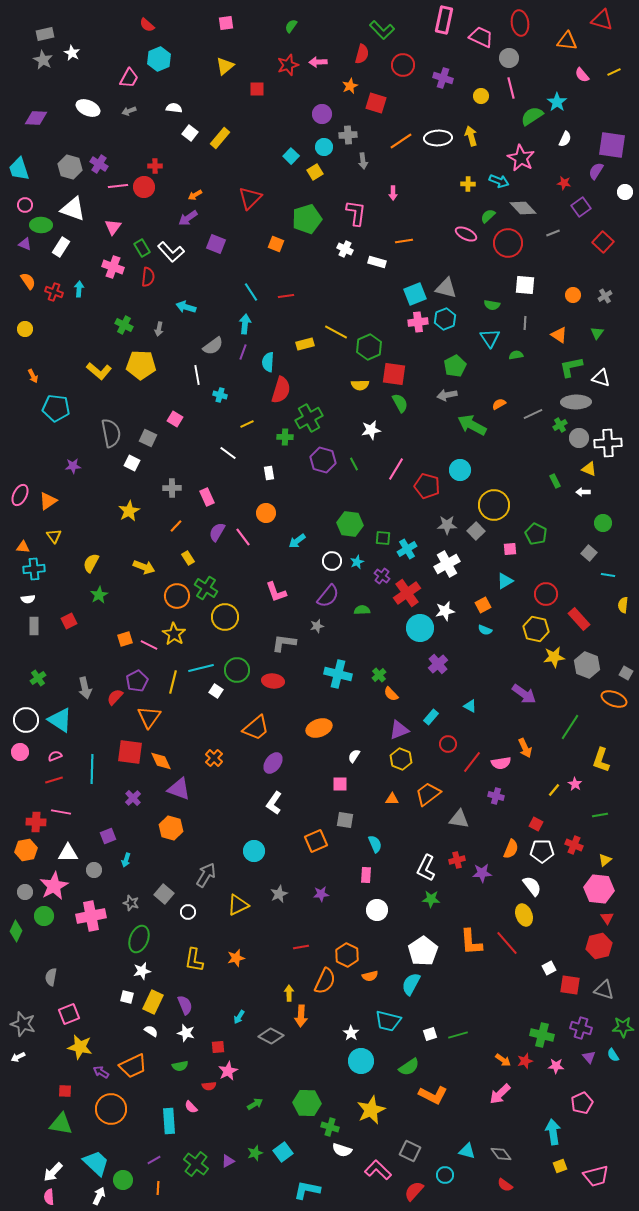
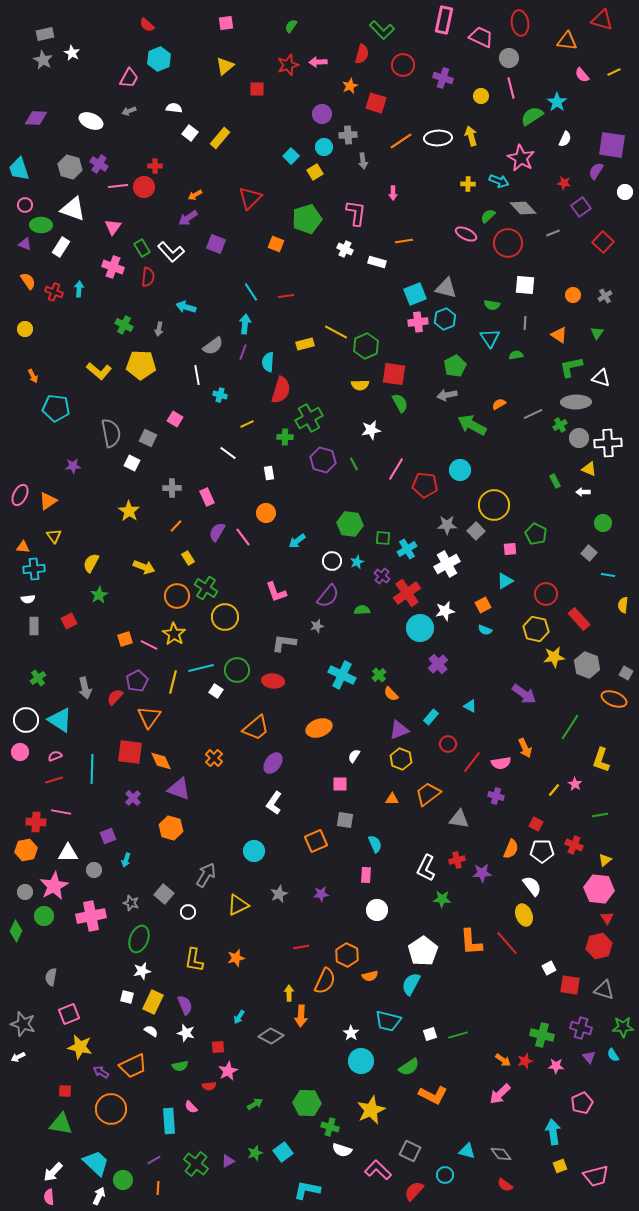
white ellipse at (88, 108): moved 3 px right, 13 px down
green hexagon at (369, 347): moved 3 px left, 1 px up
red pentagon at (427, 486): moved 2 px left, 1 px up; rotated 10 degrees counterclockwise
yellow star at (129, 511): rotated 10 degrees counterclockwise
cyan cross at (338, 674): moved 4 px right, 1 px down; rotated 12 degrees clockwise
green star at (431, 899): moved 11 px right
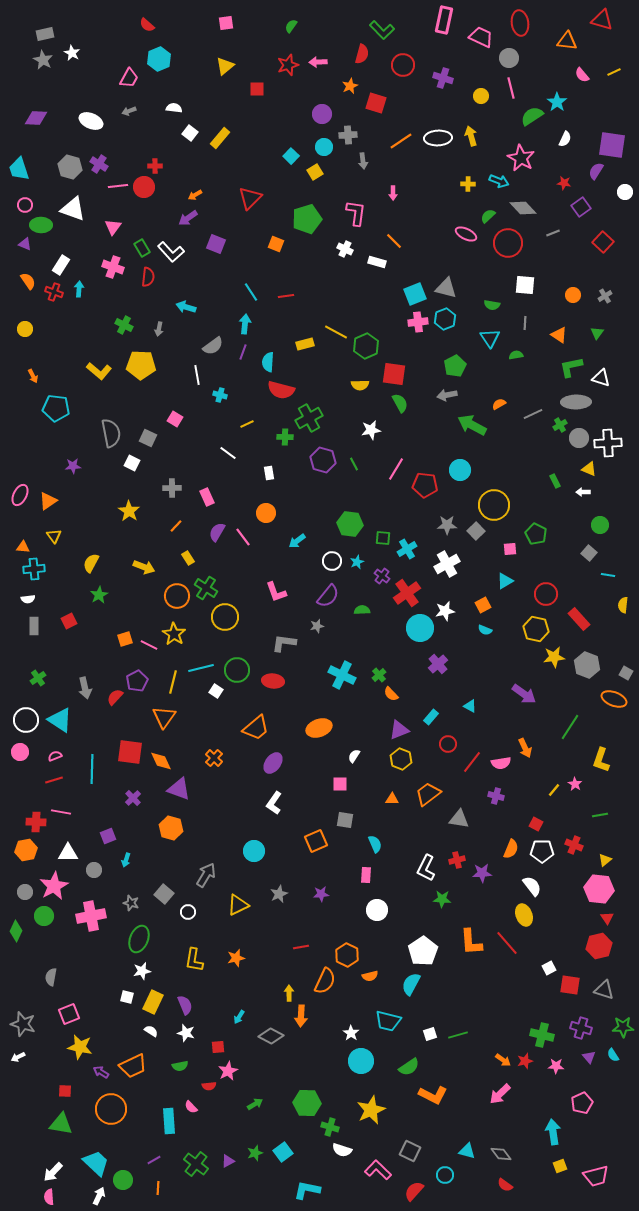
orange line at (404, 241): moved 10 px left; rotated 54 degrees clockwise
white rectangle at (61, 247): moved 18 px down
red semicircle at (281, 390): rotated 88 degrees clockwise
green circle at (603, 523): moved 3 px left, 2 px down
orange triangle at (149, 717): moved 15 px right
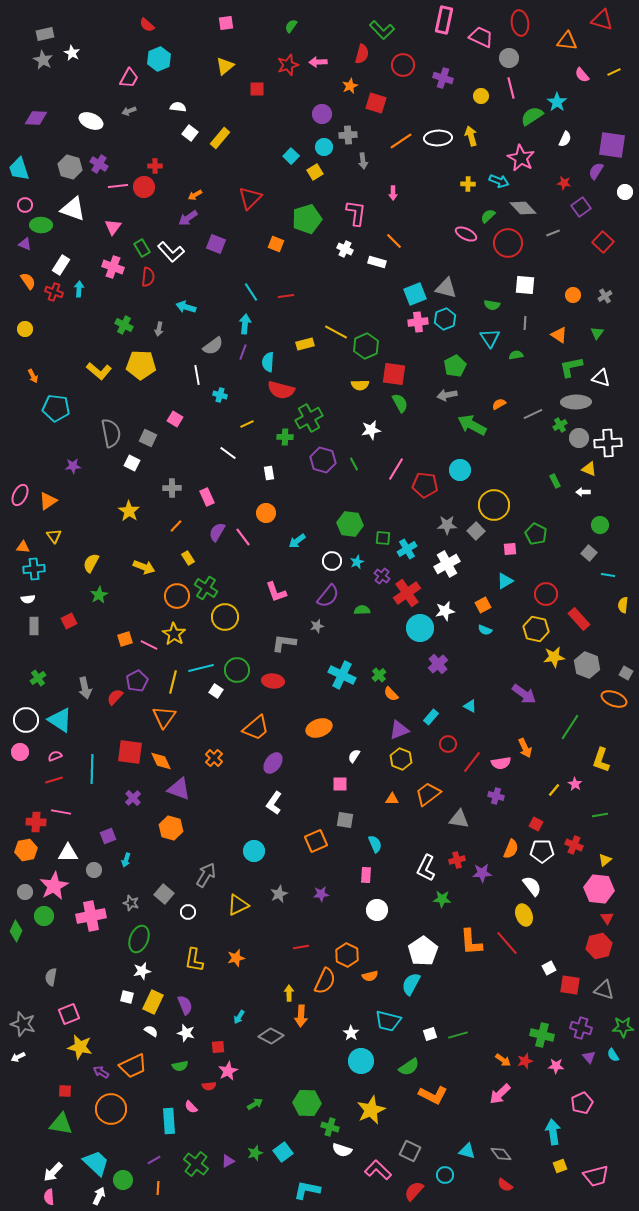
white semicircle at (174, 108): moved 4 px right, 1 px up
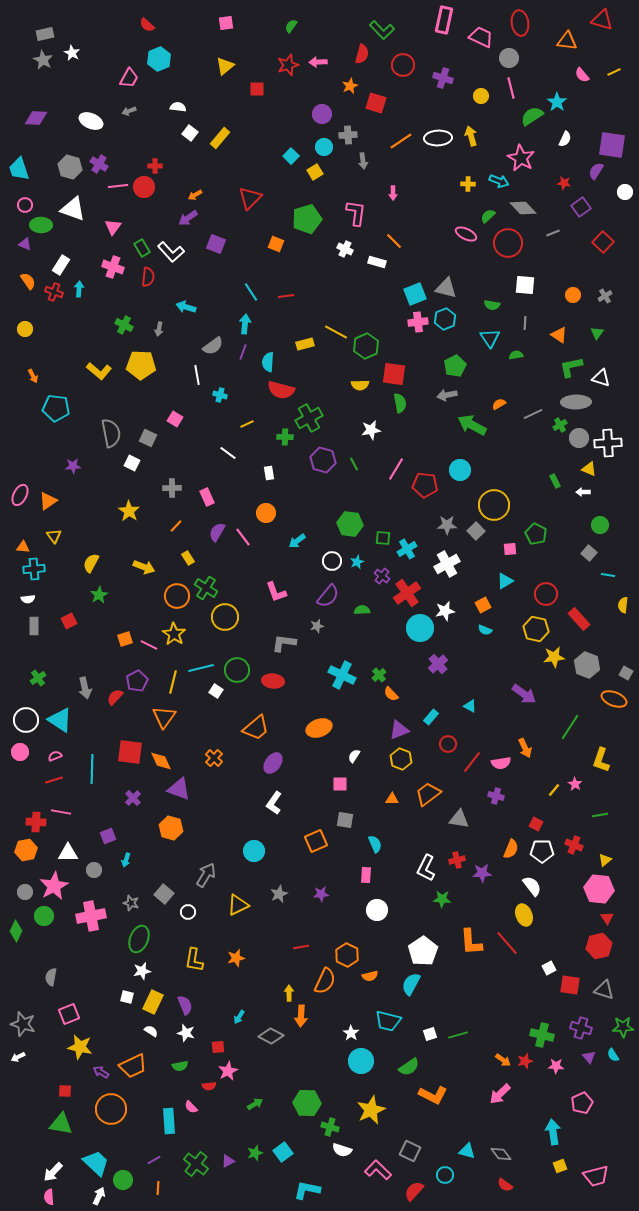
green semicircle at (400, 403): rotated 18 degrees clockwise
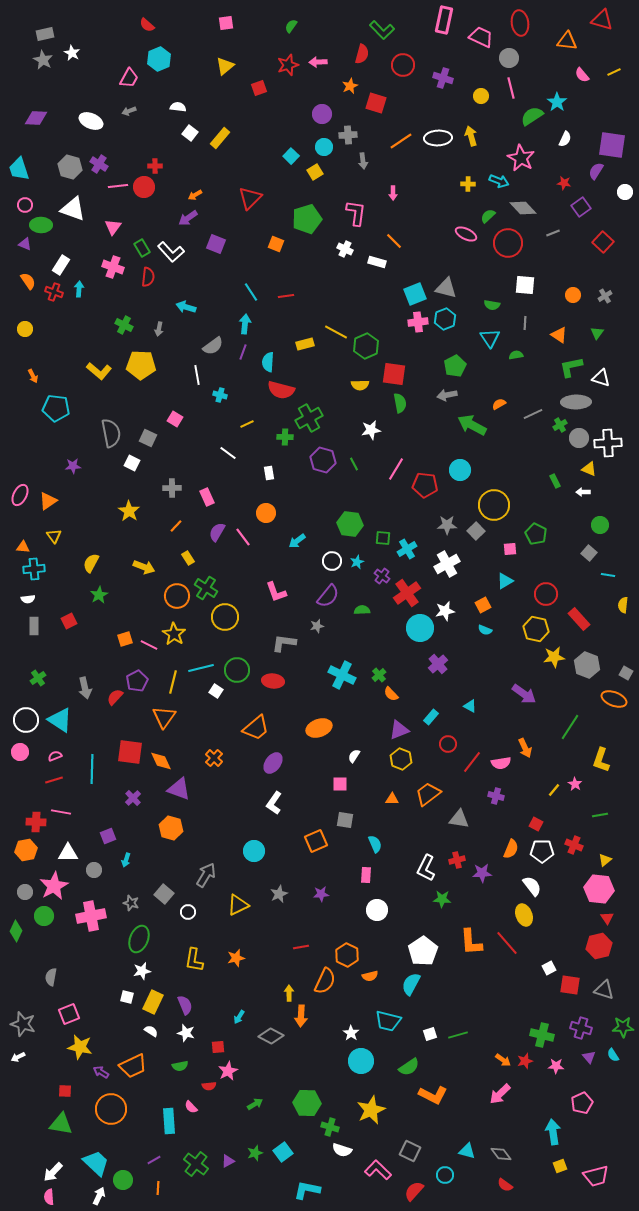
red square at (257, 89): moved 2 px right, 1 px up; rotated 21 degrees counterclockwise
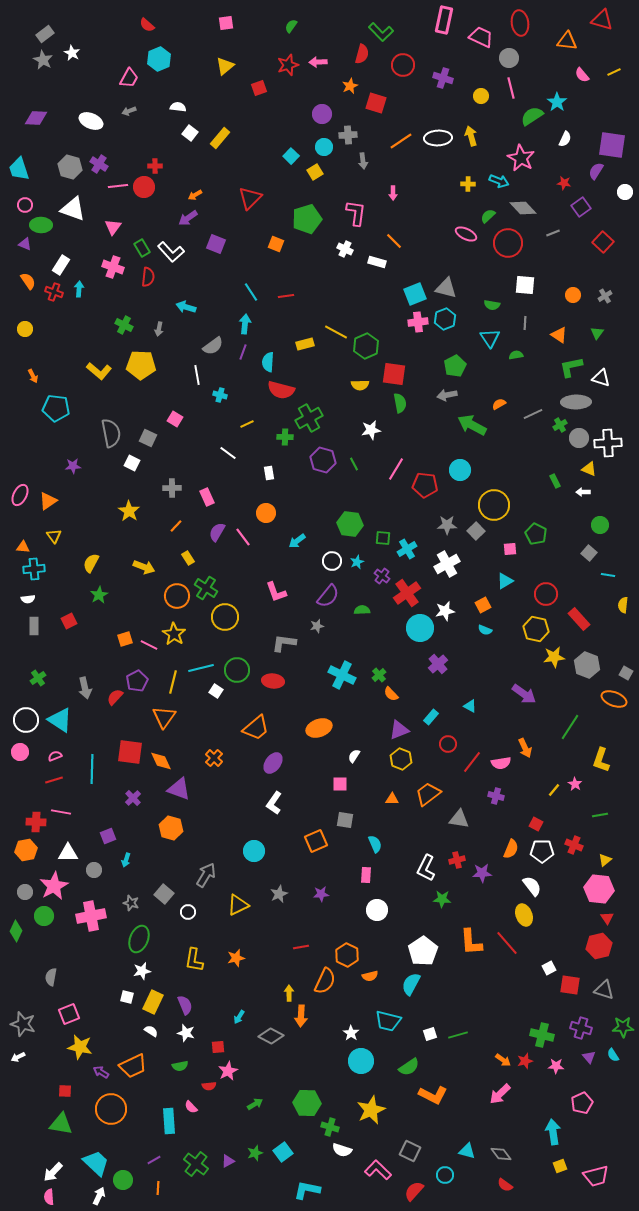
green L-shape at (382, 30): moved 1 px left, 2 px down
gray rectangle at (45, 34): rotated 24 degrees counterclockwise
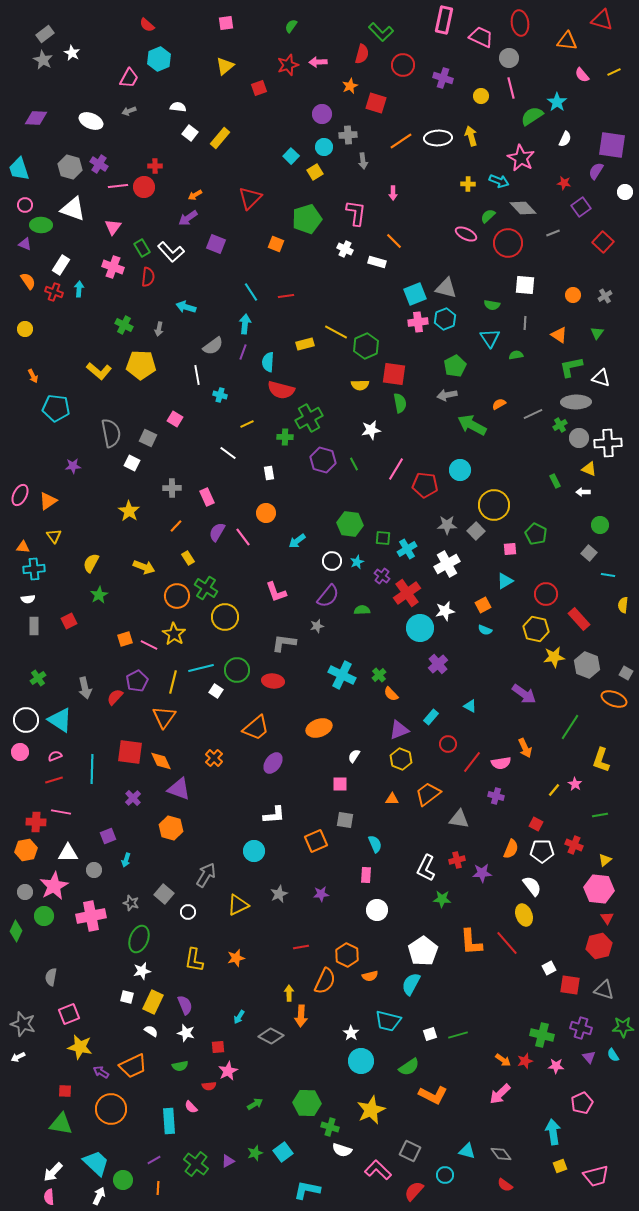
white L-shape at (274, 803): moved 12 px down; rotated 130 degrees counterclockwise
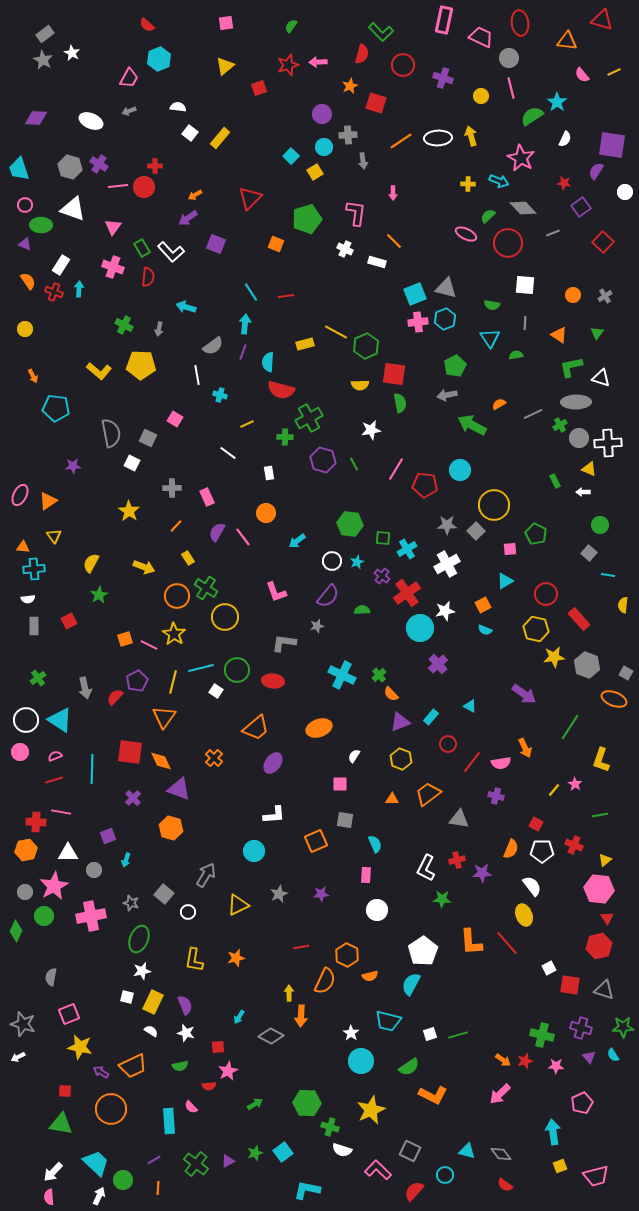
purple triangle at (399, 730): moved 1 px right, 8 px up
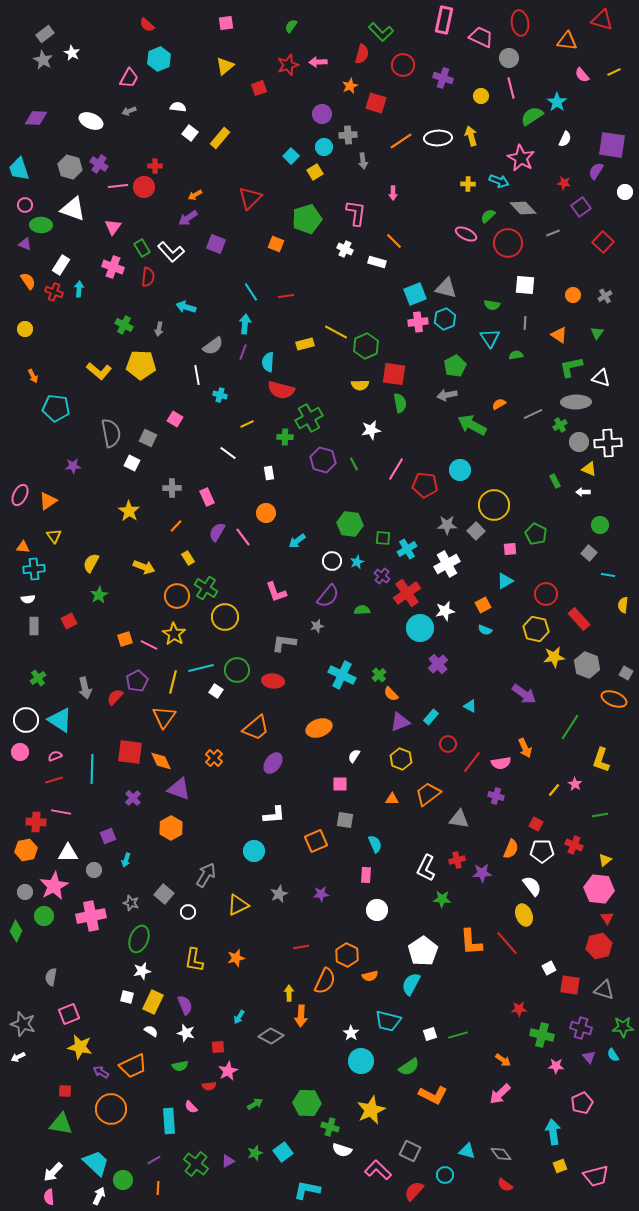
gray circle at (579, 438): moved 4 px down
orange hexagon at (171, 828): rotated 15 degrees clockwise
red star at (525, 1061): moved 6 px left, 52 px up; rotated 14 degrees clockwise
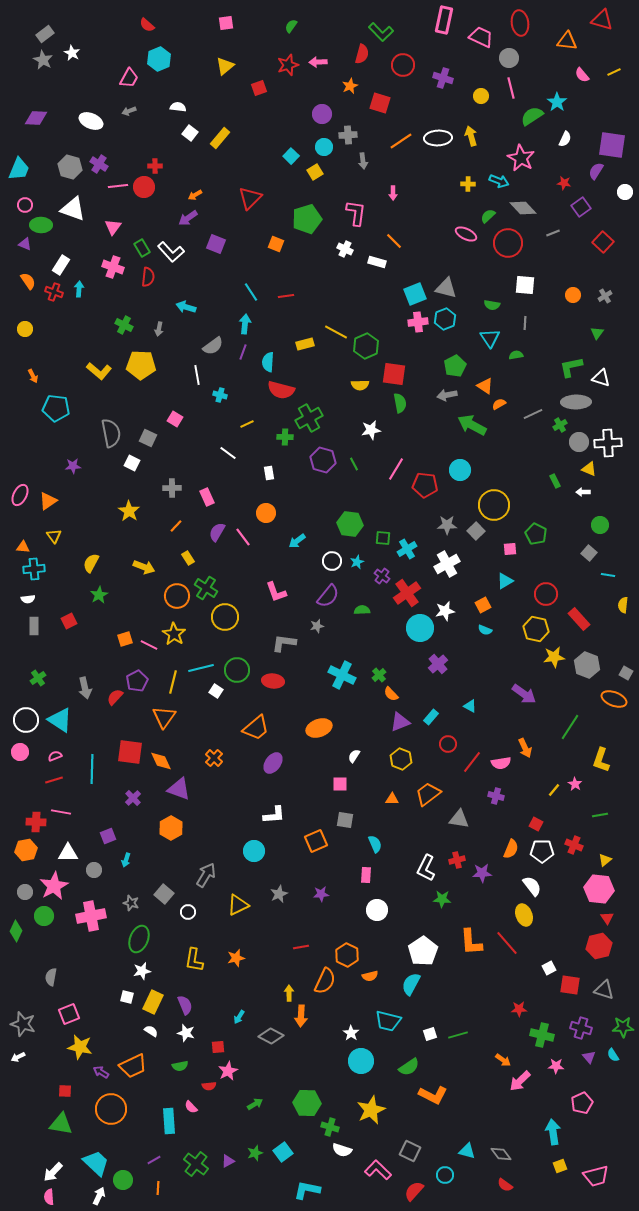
red square at (376, 103): moved 4 px right
cyan trapezoid at (19, 169): rotated 140 degrees counterclockwise
orange triangle at (559, 335): moved 74 px left, 51 px down
pink arrow at (500, 1094): moved 20 px right, 13 px up
